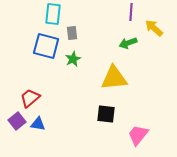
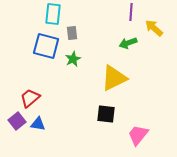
yellow triangle: rotated 20 degrees counterclockwise
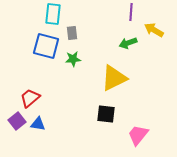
yellow arrow: moved 2 px down; rotated 12 degrees counterclockwise
green star: rotated 21 degrees clockwise
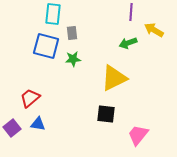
purple square: moved 5 px left, 7 px down
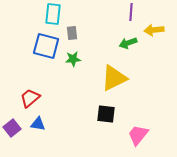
yellow arrow: rotated 36 degrees counterclockwise
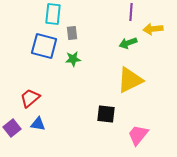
yellow arrow: moved 1 px left, 1 px up
blue square: moved 2 px left
yellow triangle: moved 16 px right, 2 px down
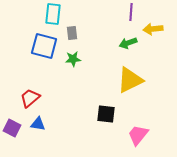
purple square: rotated 24 degrees counterclockwise
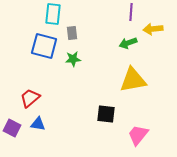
yellow triangle: moved 3 px right; rotated 16 degrees clockwise
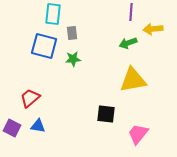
blue triangle: moved 2 px down
pink trapezoid: moved 1 px up
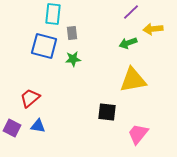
purple line: rotated 42 degrees clockwise
black square: moved 1 px right, 2 px up
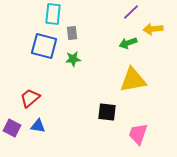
pink trapezoid: rotated 20 degrees counterclockwise
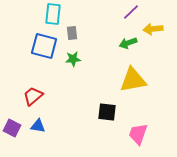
red trapezoid: moved 3 px right, 2 px up
